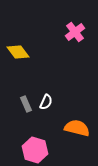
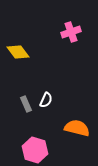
pink cross: moved 4 px left; rotated 18 degrees clockwise
white semicircle: moved 2 px up
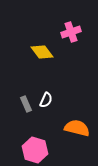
yellow diamond: moved 24 px right
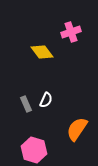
orange semicircle: moved 1 px down; rotated 70 degrees counterclockwise
pink hexagon: moved 1 px left
